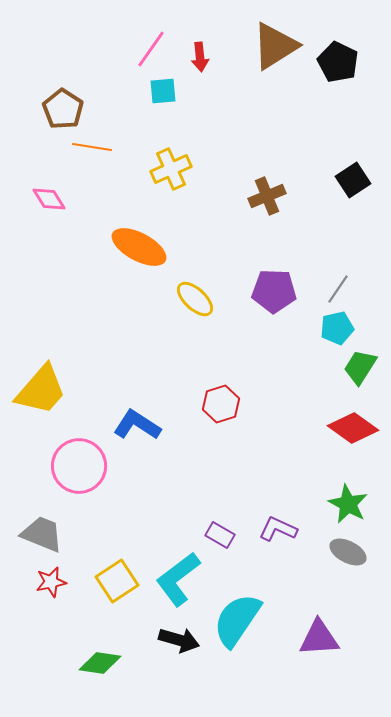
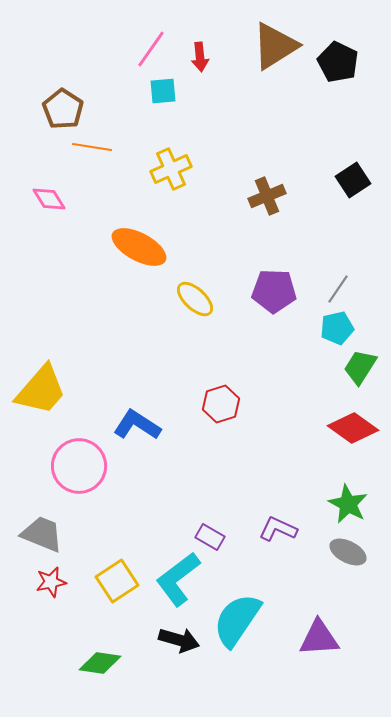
purple rectangle: moved 10 px left, 2 px down
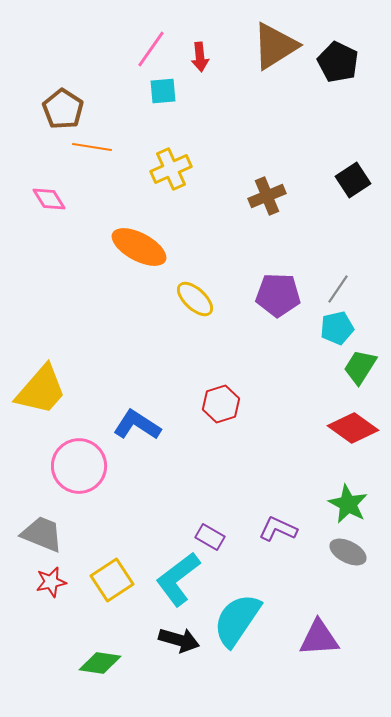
purple pentagon: moved 4 px right, 4 px down
yellow square: moved 5 px left, 1 px up
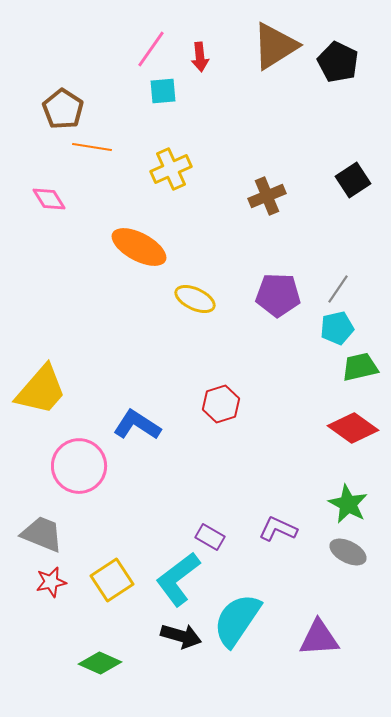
yellow ellipse: rotated 18 degrees counterclockwise
green trapezoid: rotated 45 degrees clockwise
black arrow: moved 2 px right, 4 px up
green diamond: rotated 15 degrees clockwise
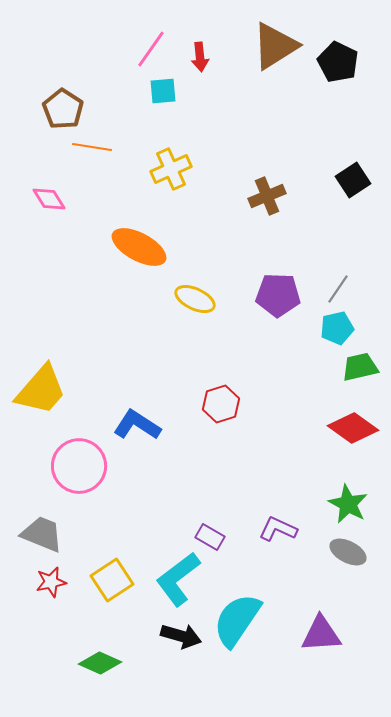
purple triangle: moved 2 px right, 4 px up
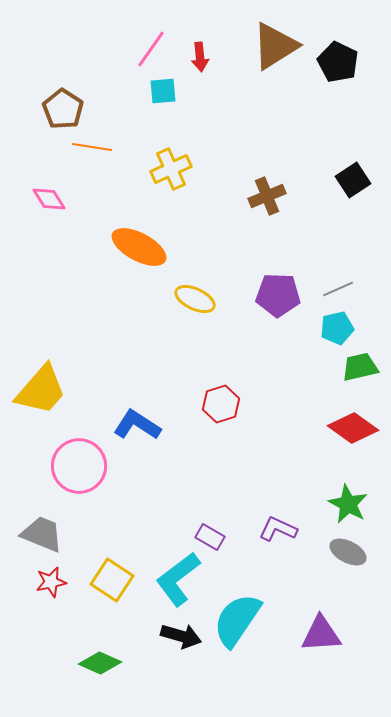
gray line: rotated 32 degrees clockwise
yellow square: rotated 24 degrees counterclockwise
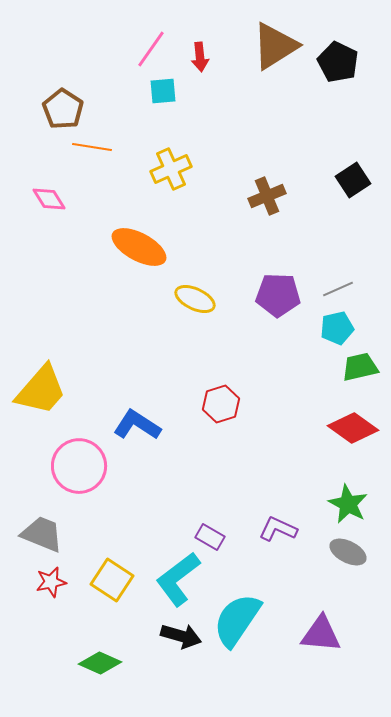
purple triangle: rotated 9 degrees clockwise
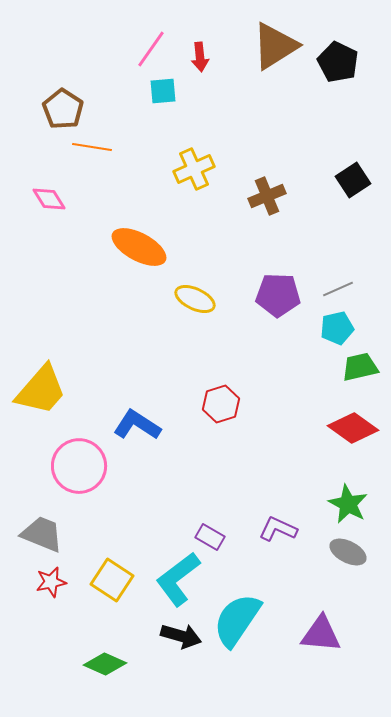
yellow cross: moved 23 px right
green diamond: moved 5 px right, 1 px down
